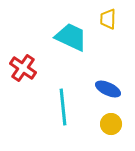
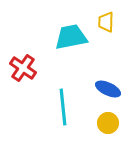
yellow trapezoid: moved 2 px left, 3 px down
cyan trapezoid: rotated 36 degrees counterclockwise
yellow circle: moved 3 px left, 1 px up
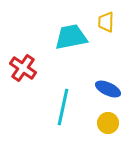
cyan line: rotated 18 degrees clockwise
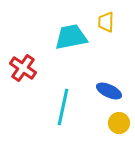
blue ellipse: moved 1 px right, 2 px down
yellow circle: moved 11 px right
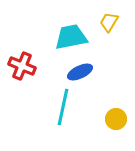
yellow trapezoid: moved 3 px right; rotated 30 degrees clockwise
red cross: moved 1 px left, 2 px up; rotated 12 degrees counterclockwise
blue ellipse: moved 29 px left, 19 px up; rotated 50 degrees counterclockwise
yellow circle: moved 3 px left, 4 px up
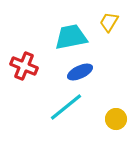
red cross: moved 2 px right
cyan line: moved 3 px right; rotated 39 degrees clockwise
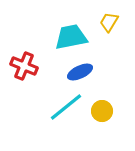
yellow circle: moved 14 px left, 8 px up
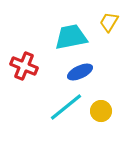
yellow circle: moved 1 px left
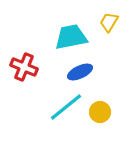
red cross: moved 1 px down
yellow circle: moved 1 px left, 1 px down
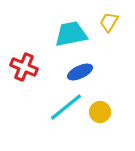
cyan trapezoid: moved 3 px up
